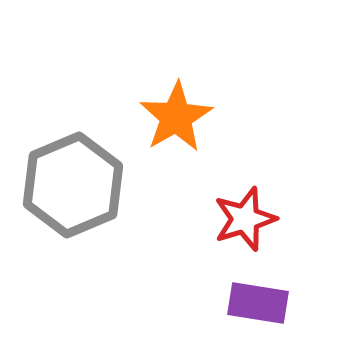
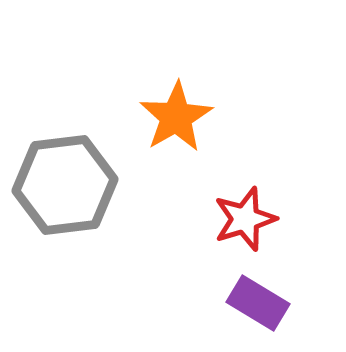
gray hexagon: moved 8 px left; rotated 16 degrees clockwise
purple rectangle: rotated 22 degrees clockwise
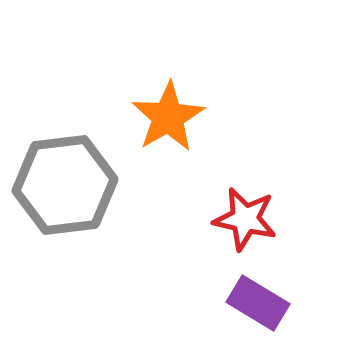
orange star: moved 8 px left
red star: rotated 30 degrees clockwise
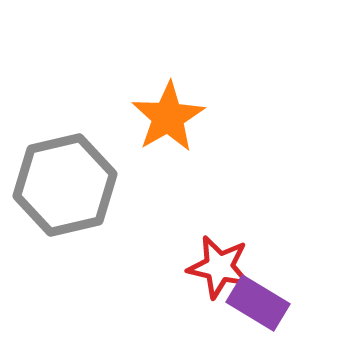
gray hexagon: rotated 6 degrees counterclockwise
red star: moved 26 px left, 48 px down
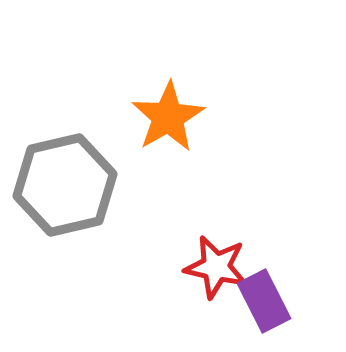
red star: moved 3 px left
purple rectangle: moved 6 px right, 2 px up; rotated 32 degrees clockwise
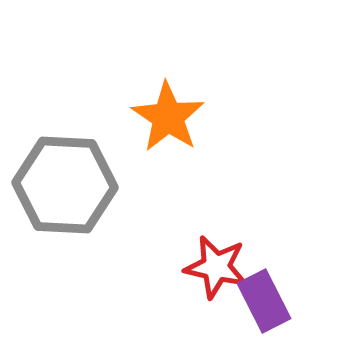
orange star: rotated 8 degrees counterclockwise
gray hexagon: rotated 16 degrees clockwise
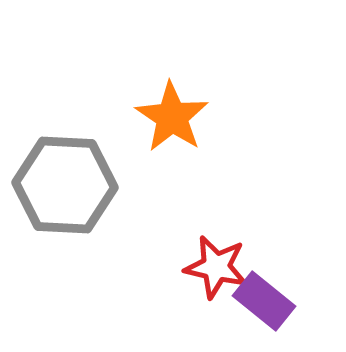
orange star: moved 4 px right
purple rectangle: rotated 24 degrees counterclockwise
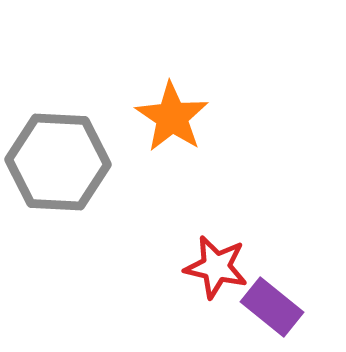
gray hexagon: moved 7 px left, 23 px up
purple rectangle: moved 8 px right, 6 px down
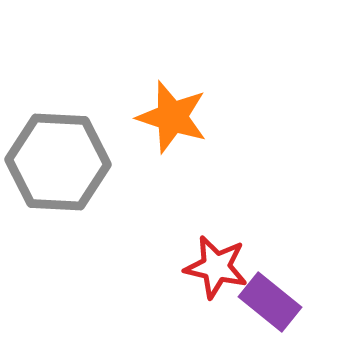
orange star: rotated 16 degrees counterclockwise
purple rectangle: moved 2 px left, 5 px up
